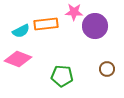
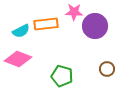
green pentagon: rotated 10 degrees clockwise
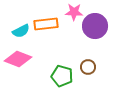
brown circle: moved 19 px left, 2 px up
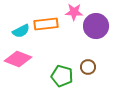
purple circle: moved 1 px right
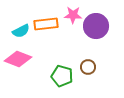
pink star: moved 1 px left, 3 px down
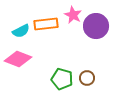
pink star: rotated 24 degrees clockwise
brown circle: moved 1 px left, 11 px down
green pentagon: moved 3 px down
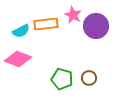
brown circle: moved 2 px right
